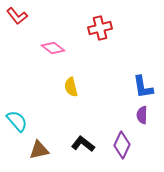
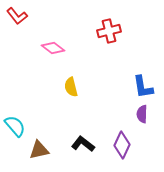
red cross: moved 9 px right, 3 px down
purple semicircle: moved 1 px up
cyan semicircle: moved 2 px left, 5 px down
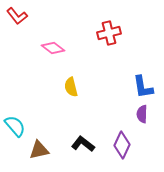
red cross: moved 2 px down
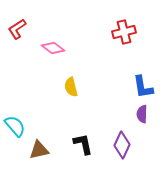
red L-shape: moved 13 px down; rotated 95 degrees clockwise
red cross: moved 15 px right, 1 px up
black L-shape: rotated 40 degrees clockwise
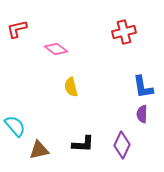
red L-shape: rotated 20 degrees clockwise
pink diamond: moved 3 px right, 1 px down
black L-shape: rotated 105 degrees clockwise
